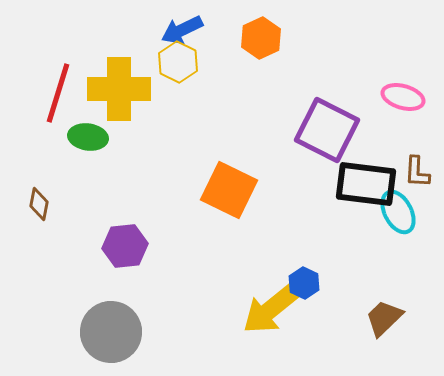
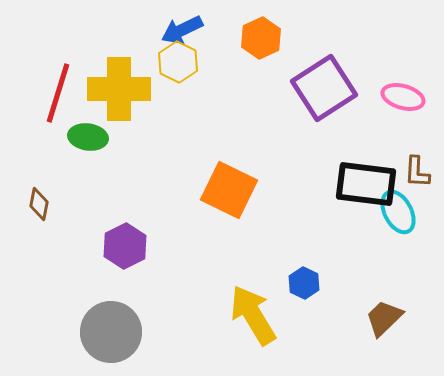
purple square: moved 3 px left, 42 px up; rotated 30 degrees clockwise
purple hexagon: rotated 21 degrees counterclockwise
yellow arrow: moved 18 px left, 6 px down; rotated 98 degrees clockwise
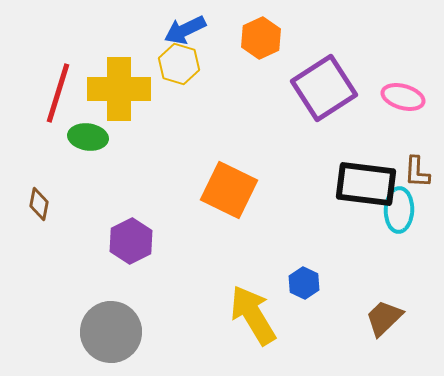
blue arrow: moved 3 px right
yellow hexagon: moved 1 px right, 2 px down; rotated 9 degrees counterclockwise
cyan ellipse: moved 1 px right, 2 px up; rotated 30 degrees clockwise
purple hexagon: moved 6 px right, 5 px up
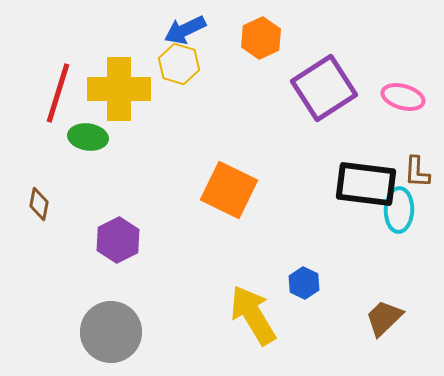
purple hexagon: moved 13 px left, 1 px up
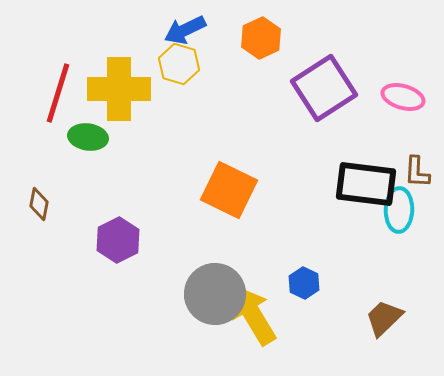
gray circle: moved 104 px right, 38 px up
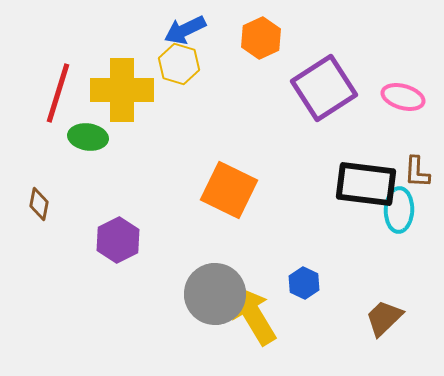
yellow cross: moved 3 px right, 1 px down
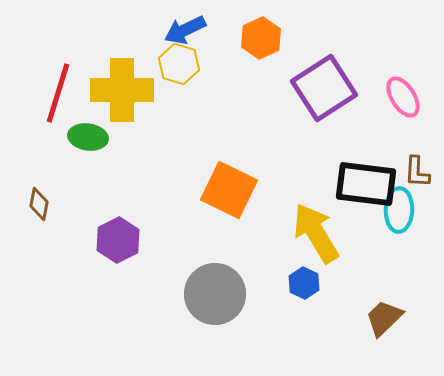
pink ellipse: rotated 42 degrees clockwise
yellow arrow: moved 63 px right, 82 px up
